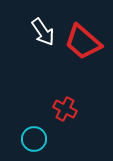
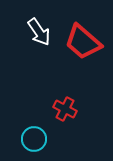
white arrow: moved 4 px left
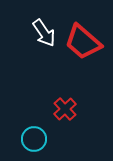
white arrow: moved 5 px right, 1 px down
red cross: rotated 20 degrees clockwise
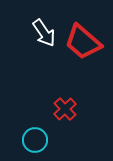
cyan circle: moved 1 px right, 1 px down
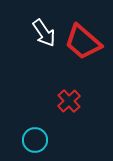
red cross: moved 4 px right, 8 px up
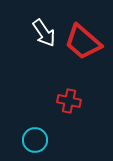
red cross: rotated 35 degrees counterclockwise
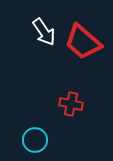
white arrow: moved 1 px up
red cross: moved 2 px right, 3 px down
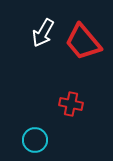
white arrow: moved 1 px left, 1 px down; rotated 64 degrees clockwise
red trapezoid: rotated 9 degrees clockwise
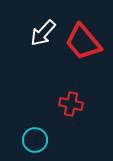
white arrow: rotated 12 degrees clockwise
